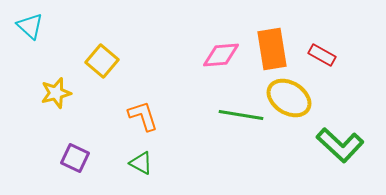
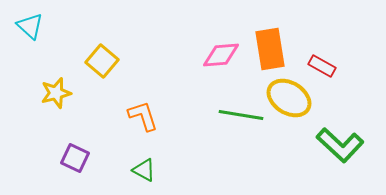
orange rectangle: moved 2 px left
red rectangle: moved 11 px down
green triangle: moved 3 px right, 7 px down
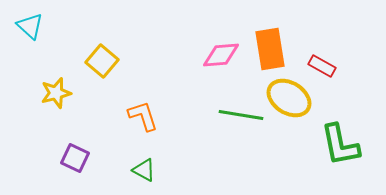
green L-shape: rotated 36 degrees clockwise
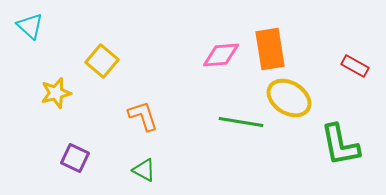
red rectangle: moved 33 px right
green line: moved 7 px down
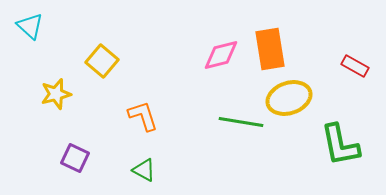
pink diamond: rotated 9 degrees counterclockwise
yellow star: moved 1 px down
yellow ellipse: rotated 51 degrees counterclockwise
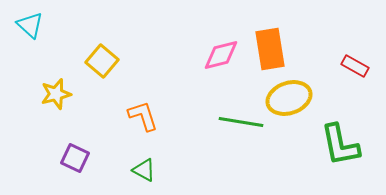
cyan triangle: moved 1 px up
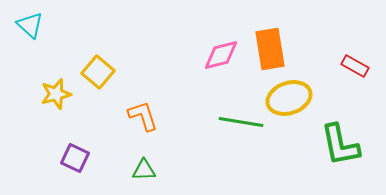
yellow square: moved 4 px left, 11 px down
green triangle: rotated 30 degrees counterclockwise
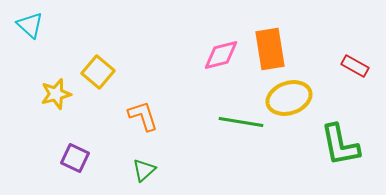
green triangle: rotated 40 degrees counterclockwise
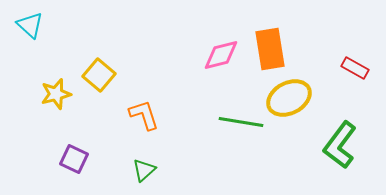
red rectangle: moved 2 px down
yellow square: moved 1 px right, 3 px down
yellow ellipse: rotated 9 degrees counterclockwise
orange L-shape: moved 1 px right, 1 px up
green L-shape: rotated 48 degrees clockwise
purple square: moved 1 px left, 1 px down
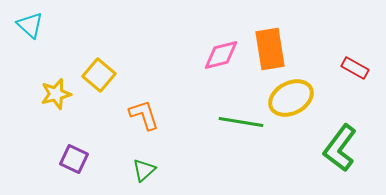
yellow ellipse: moved 2 px right
green L-shape: moved 3 px down
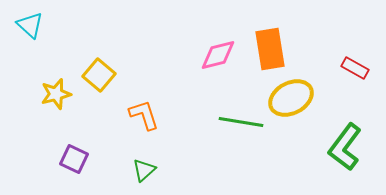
pink diamond: moved 3 px left
green L-shape: moved 5 px right, 1 px up
